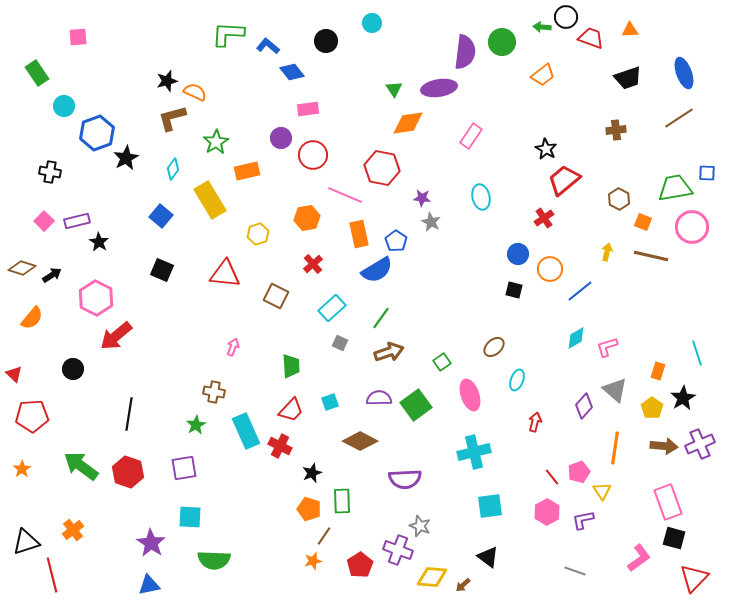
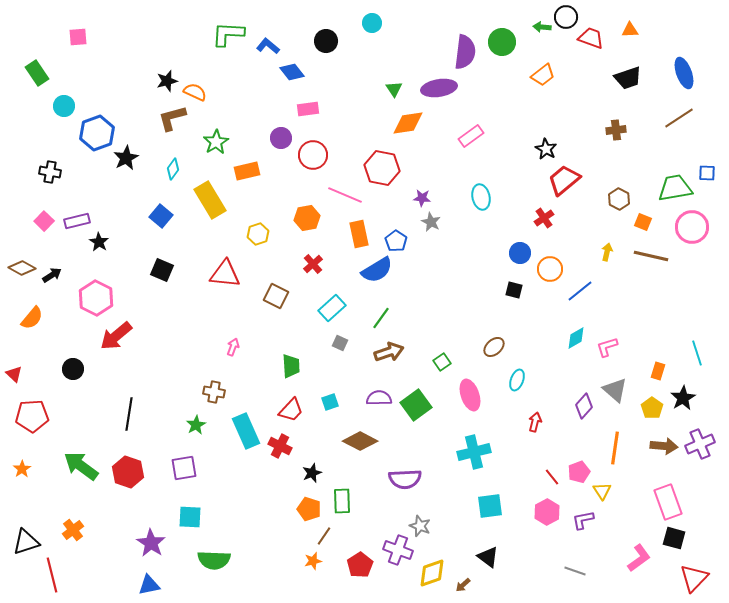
pink rectangle at (471, 136): rotated 20 degrees clockwise
blue circle at (518, 254): moved 2 px right, 1 px up
brown diamond at (22, 268): rotated 12 degrees clockwise
yellow diamond at (432, 577): moved 4 px up; rotated 24 degrees counterclockwise
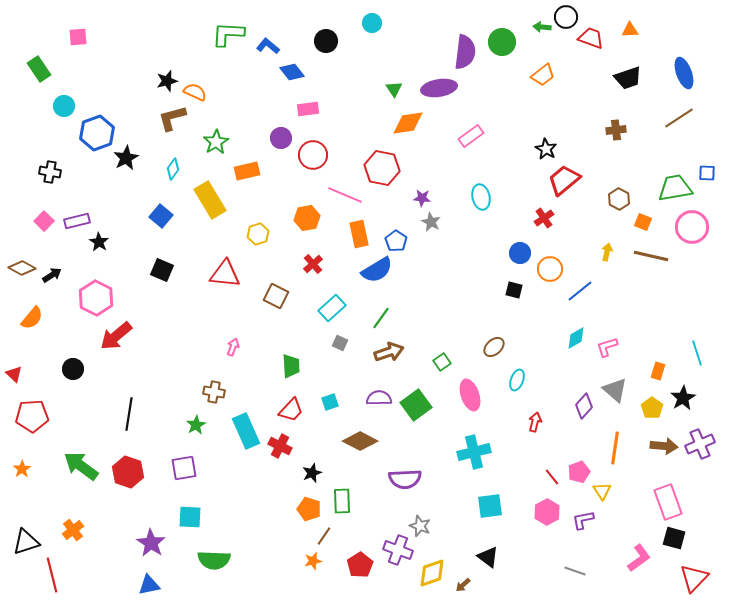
green rectangle at (37, 73): moved 2 px right, 4 px up
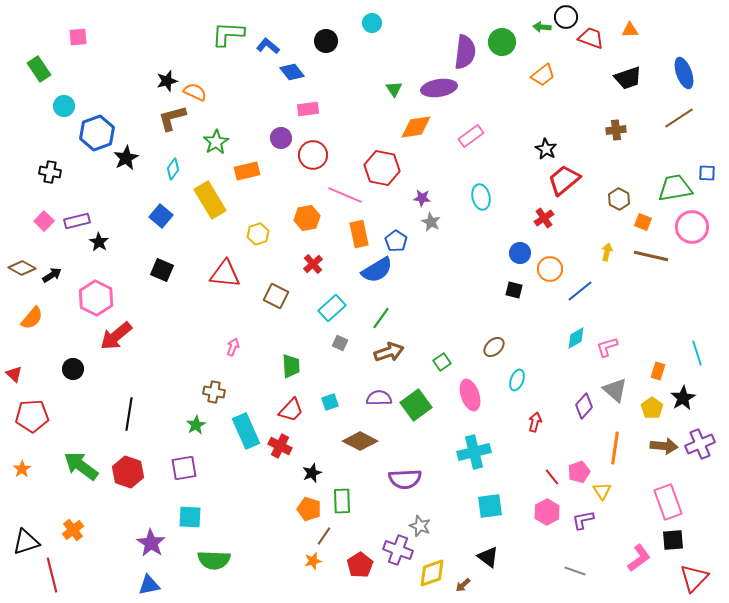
orange diamond at (408, 123): moved 8 px right, 4 px down
black square at (674, 538): moved 1 px left, 2 px down; rotated 20 degrees counterclockwise
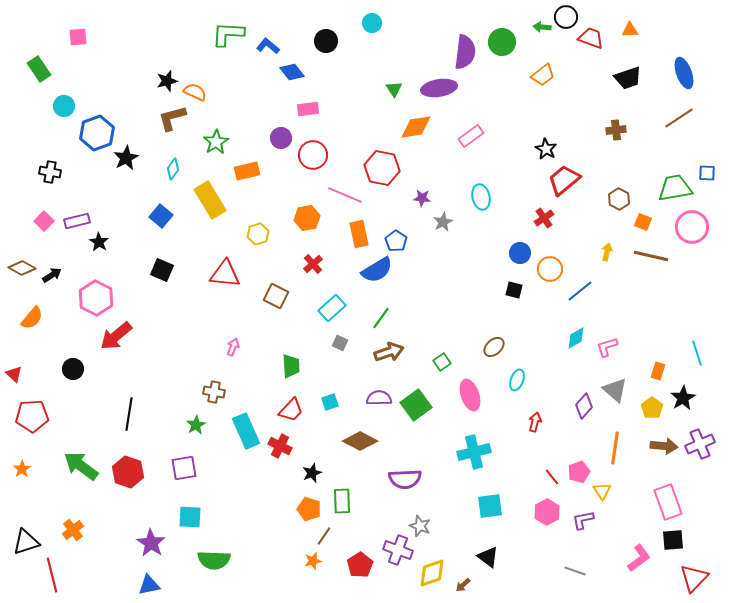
gray star at (431, 222): moved 12 px right; rotated 18 degrees clockwise
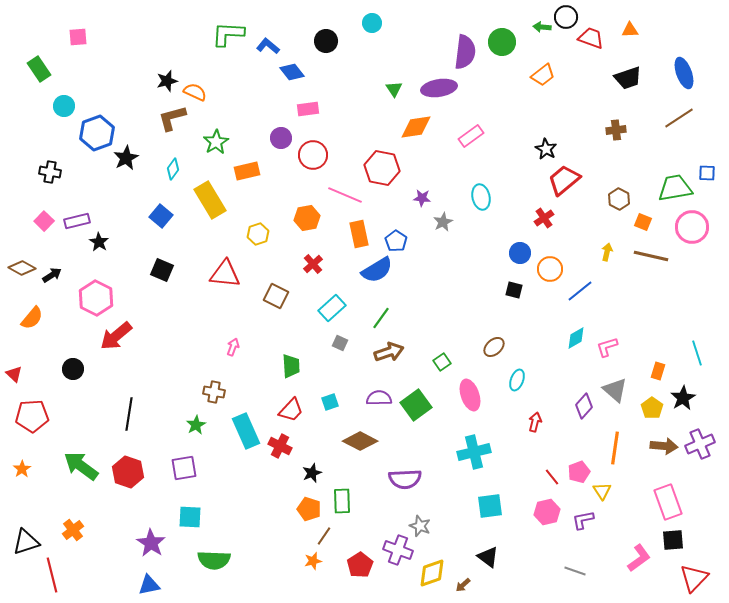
pink hexagon at (547, 512): rotated 15 degrees clockwise
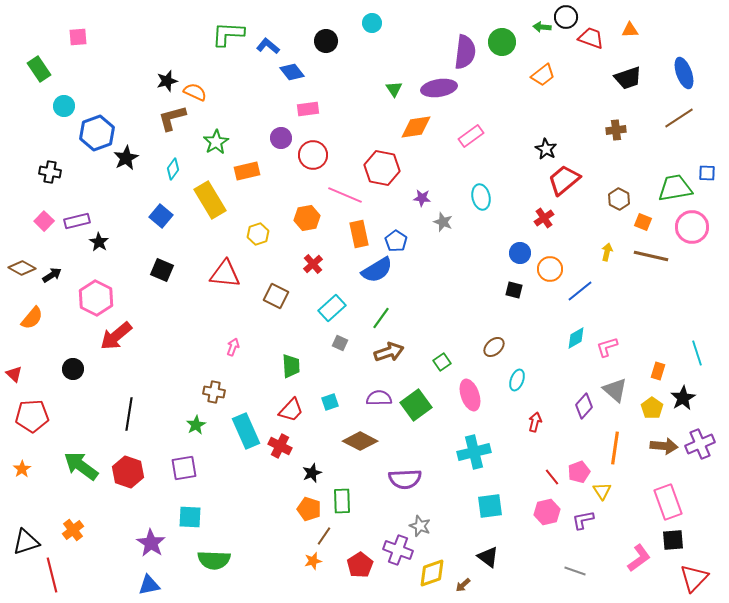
gray star at (443, 222): rotated 24 degrees counterclockwise
